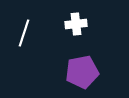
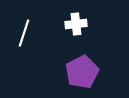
purple pentagon: rotated 16 degrees counterclockwise
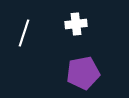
purple pentagon: moved 1 px right, 1 px down; rotated 16 degrees clockwise
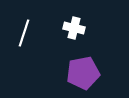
white cross: moved 2 px left, 4 px down; rotated 20 degrees clockwise
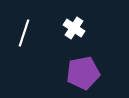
white cross: rotated 20 degrees clockwise
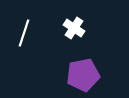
purple pentagon: moved 2 px down
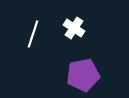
white line: moved 9 px right, 1 px down
